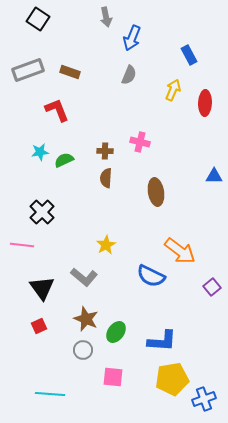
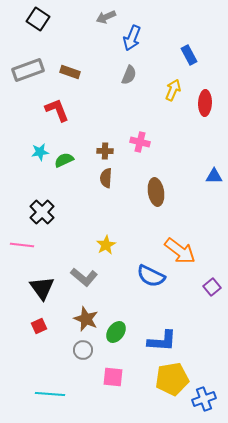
gray arrow: rotated 78 degrees clockwise
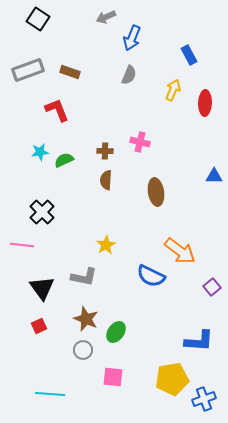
brown semicircle: moved 2 px down
gray L-shape: rotated 28 degrees counterclockwise
blue L-shape: moved 37 px right
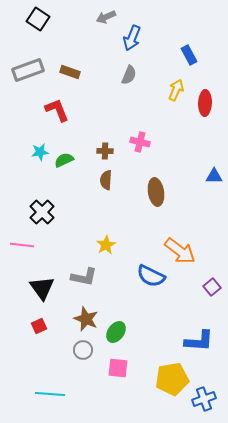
yellow arrow: moved 3 px right
pink square: moved 5 px right, 9 px up
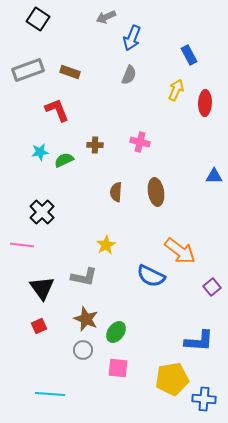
brown cross: moved 10 px left, 6 px up
brown semicircle: moved 10 px right, 12 px down
blue cross: rotated 25 degrees clockwise
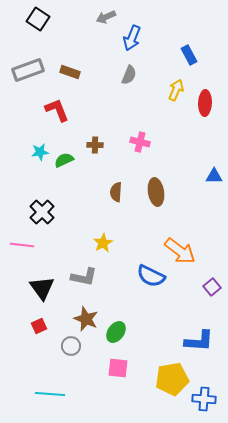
yellow star: moved 3 px left, 2 px up
gray circle: moved 12 px left, 4 px up
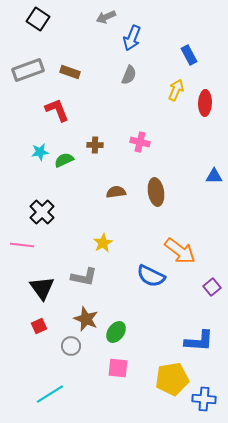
brown semicircle: rotated 78 degrees clockwise
cyan line: rotated 36 degrees counterclockwise
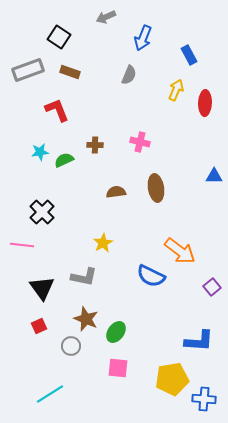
black square: moved 21 px right, 18 px down
blue arrow: moved 11 px right
brown ellipse: moved 4 px up
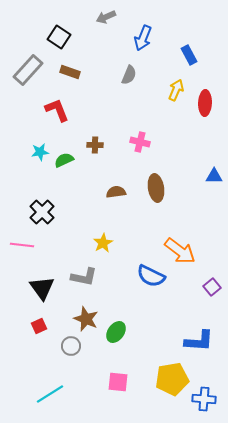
gray rectangle: rotated 28 degrees counterclockwise
pink square: moved 14 px down
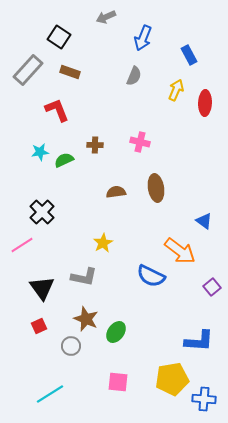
gray semicircle: moved 5 px right, 1 px down
blue triangle: moved 10 px left, 45 px down; rotated 36 degrees clockwise
pink line: rotated 40 degrees counterclockwise
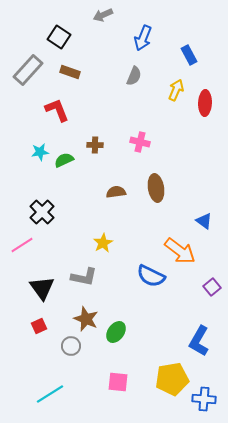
gray arrow: moved 3 px left, 2 px up
blue L-shape: rotated 116 degrees clockwise
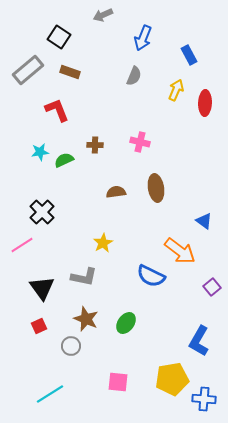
gray rectangle: rotated 8 degrees clockwise
green ellipse: moved 10 px right, 9 px up
